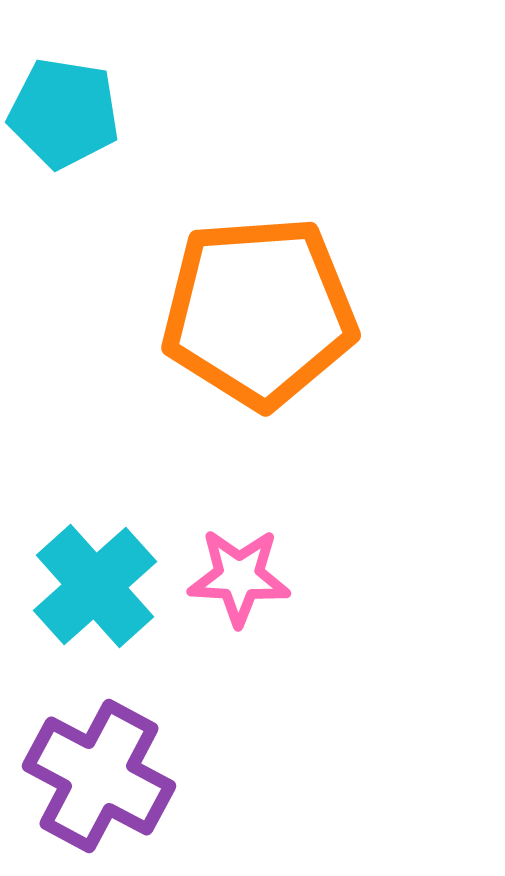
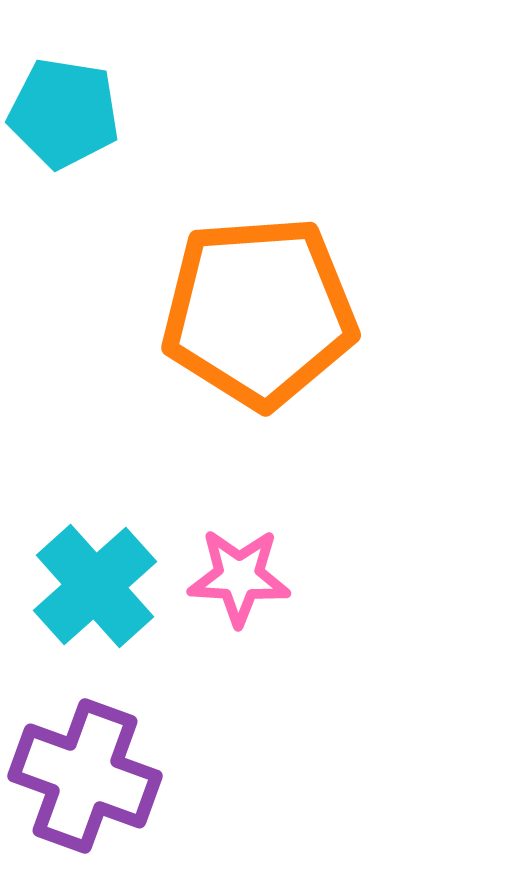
purple cross: moved 14 px left; rotated 8 degrees counterclockwise
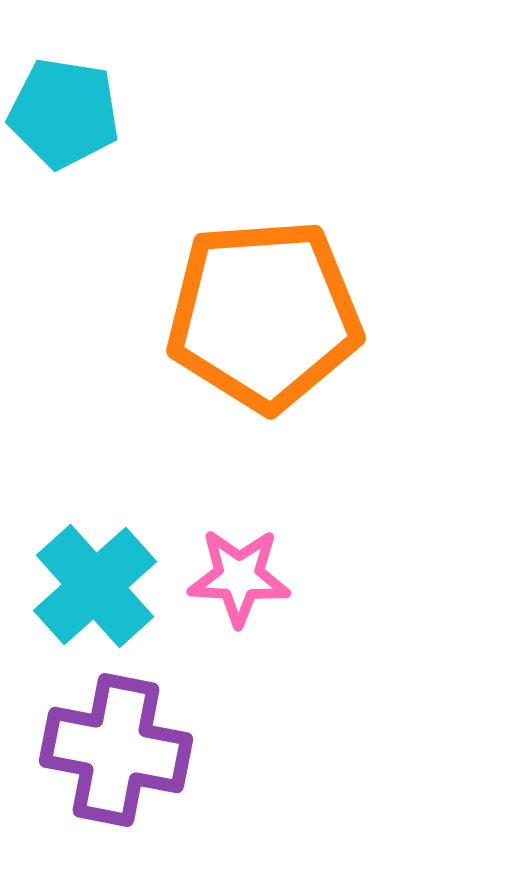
orange pentagon: moved 5 px right, 3 px down
purple cross: moved 31 px right, 26 px up; rotated 9 degrees counterclockwise
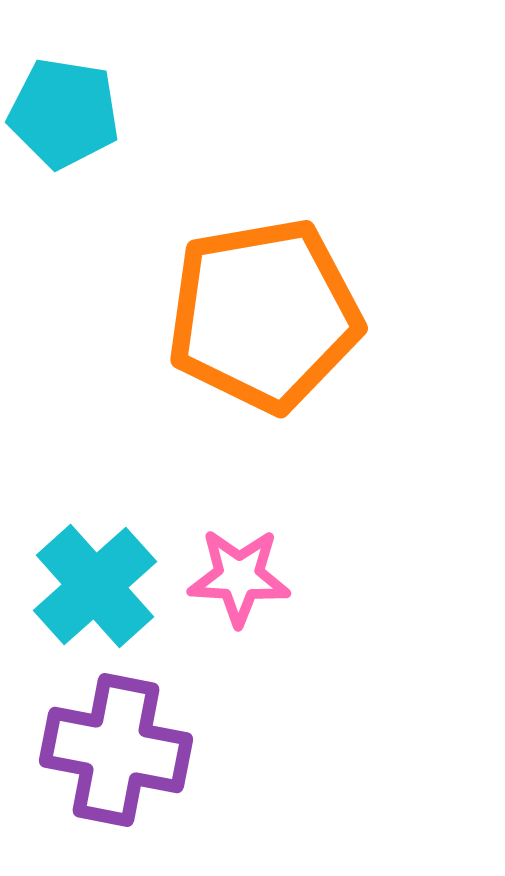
orange pentagon: rotated 6 degrees counterclockwise
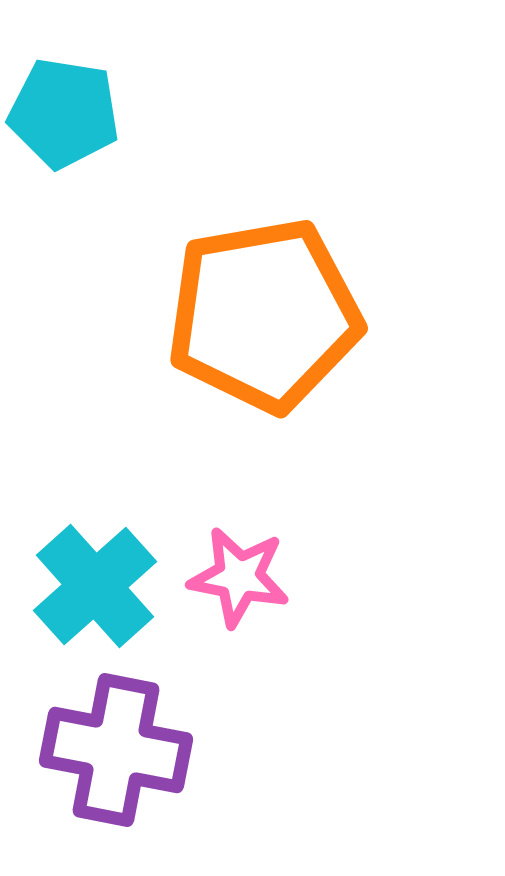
pink star: rotated 8 degrees clockwise
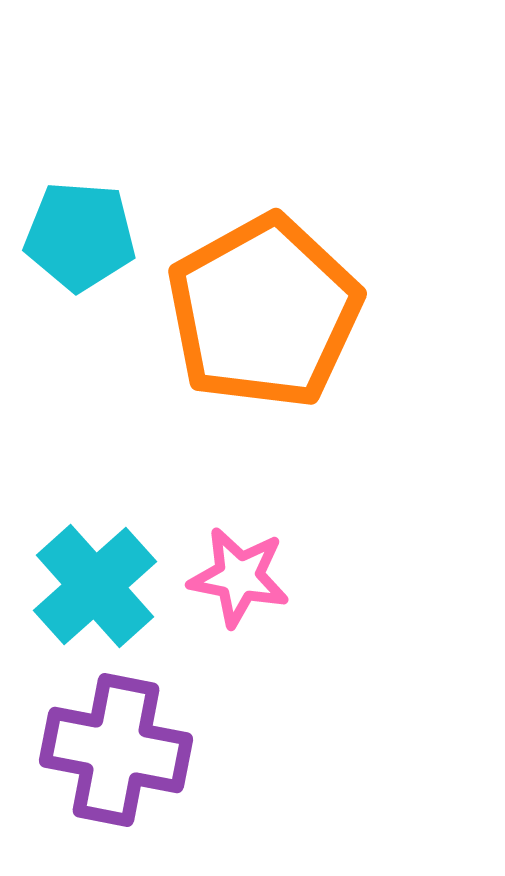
cyan pentagon: moved 16 px right, 123 px down; rotated 5 degrees counterclockwise
orange pentagon: moved 3 px up; rotated 19 degrees counterclockwise
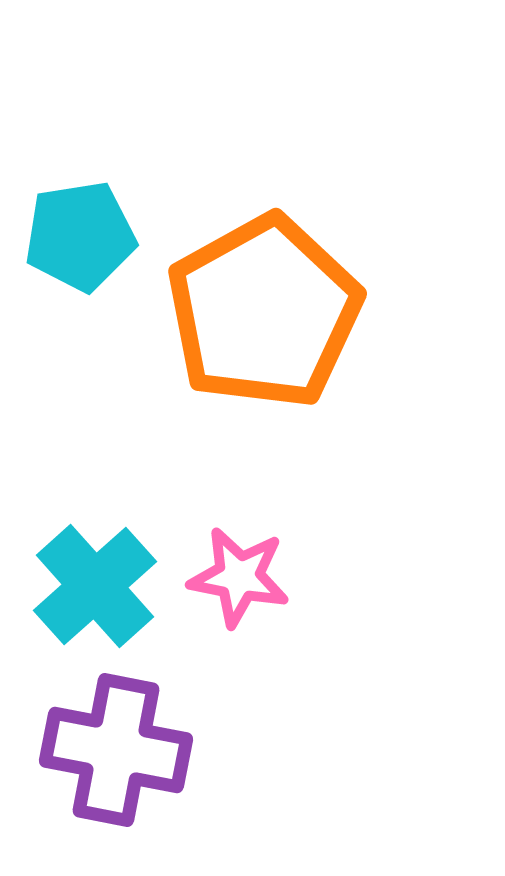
cyan pentagon: rotated 13 degrees counterclockwise
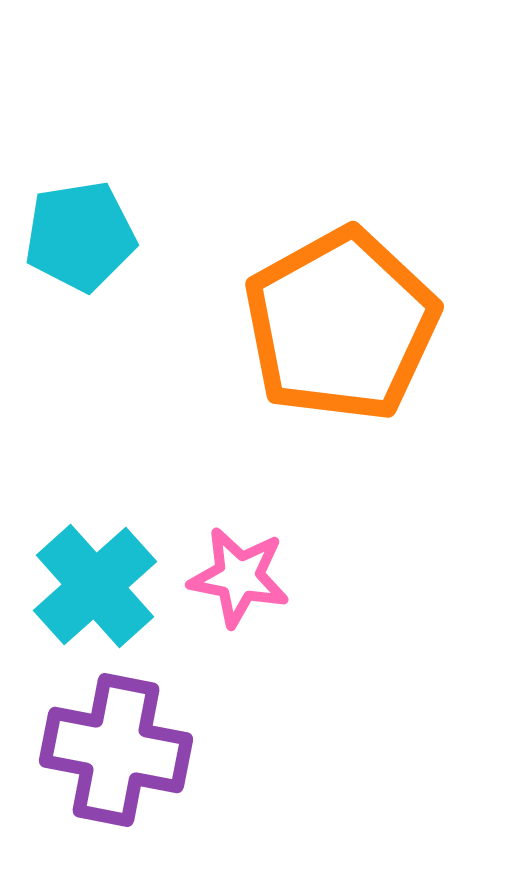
orange pentagon: moved 77 px right, 13 px down
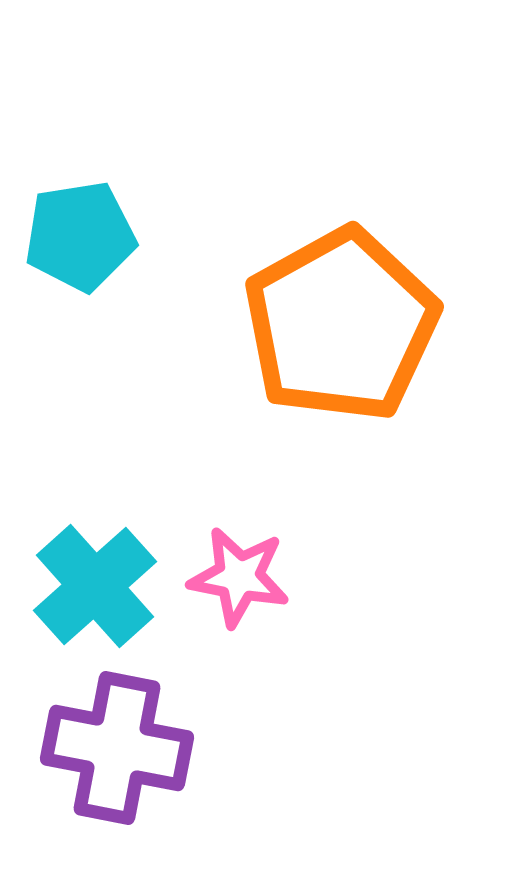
purple cross: moved 1 px right, 2 px up
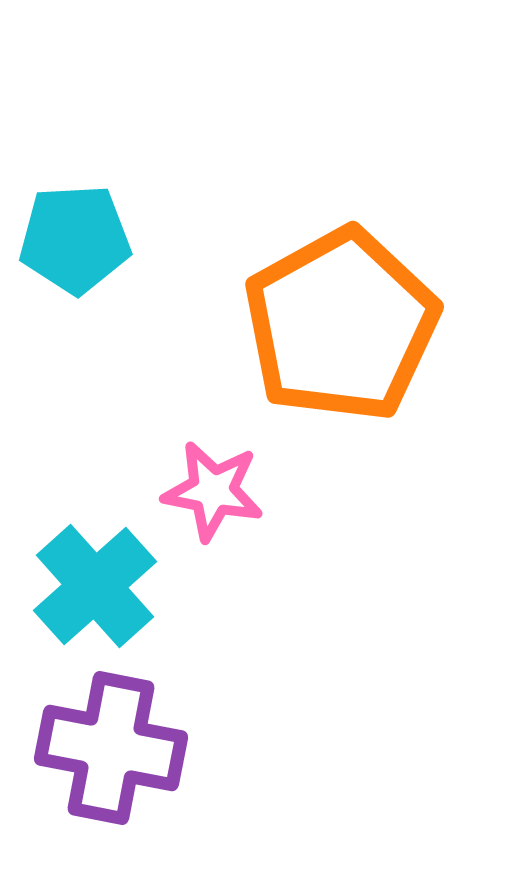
cyan pentagon: moved 5 px left, 3 px down; rotated 6 degrees clockwise
pink star: moved 26 px left, 86 px up
purple cross: moved 6 px left
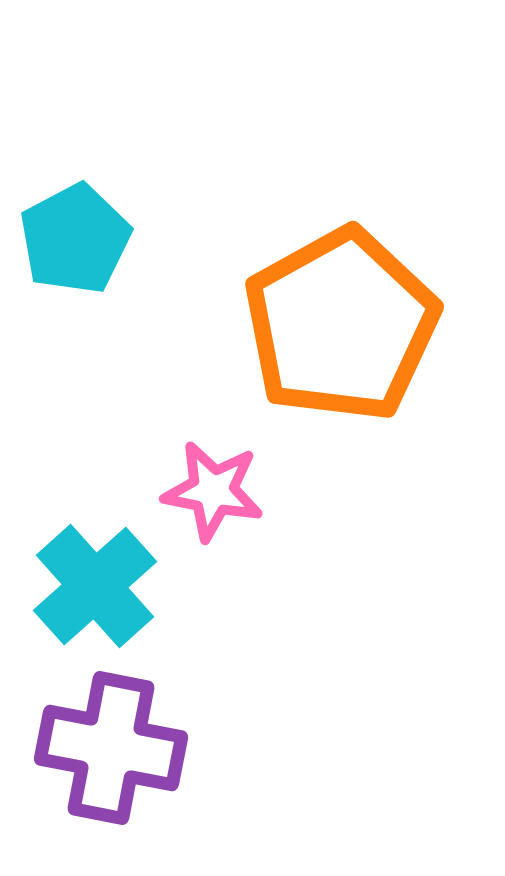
cyan pentagon: rotated 25 degrees counterclockwise
